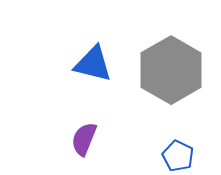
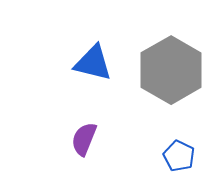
blue triangle: moved 1 px up
blue pentagon: moved 1 px right
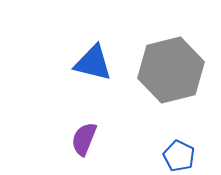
gray hexagon: rotated 16 degrees clockwise
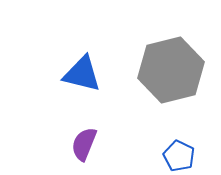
blue triangle: moved 11 px left, 11 px down
purple semicircle: moved 5 px down
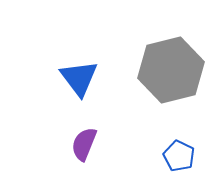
blue triangle: moved 3 px left, 4 px down; rotated 39 degrees clockwise
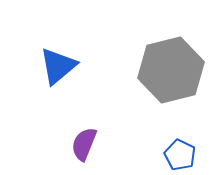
blue triangle: moved 21 px left, 12 px up; rotated 27 degrees clockwise
blue pentagon: moved 1 px right, 1 px up
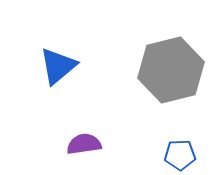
purple semicircle: rotated 60 degrees clockwise
blue pentagon: rotated 28 degrees counterclockwise
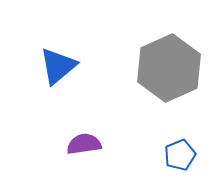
gray hexagon: moved 2 px left, 2 px up; rotated 10 degrees counterclockwise
blue pentagon: rotated 20 degrees counterclockwise
